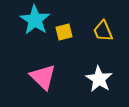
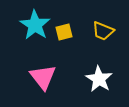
cyan star: moved 5 px down
yellow trapezoid: rotated 45 degrees counterclockwise
pink triangle: rotated 8 degrees clockwise
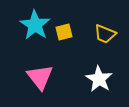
yellow trapezoid: moved 2 px right, 3 px down
pink triangle: moved 3 px left
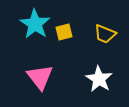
cyan star: moved 1 px up
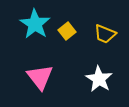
yellow square: moved 3 px right, 1 px up; rotated 24 degrees counterclockwise
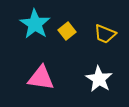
pink triangle: moved 1 px right, 1 px down; rotated 44 degrees counterclockwise
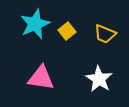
cyan star: rotated 16 degrees clockwise
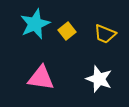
white star: rotated 12 degrees counterclockwise
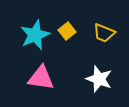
cyan star: moved 11 px down
yellow trapezoid: moved 1 px left, 1 px up
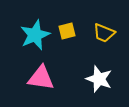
yellow square: rotated 24 degrees clockwise
